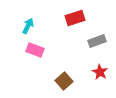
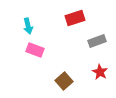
cyan arrow: rotated 140 degrees clockwise
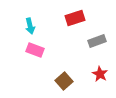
cyan arrow: moved 2 px right
red star: moved 2 px down
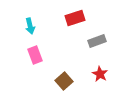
pink rectangle: moved 5 px down; rotated 48 degrees clockwise
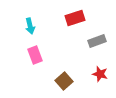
red star: rotated 14 degrees counterclockwise
